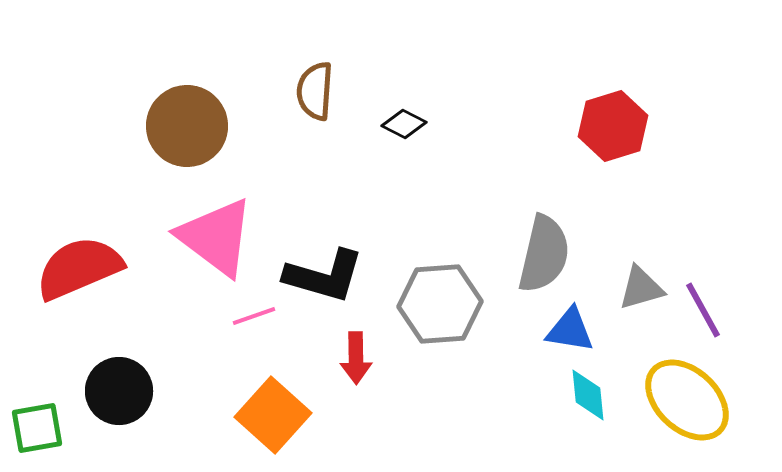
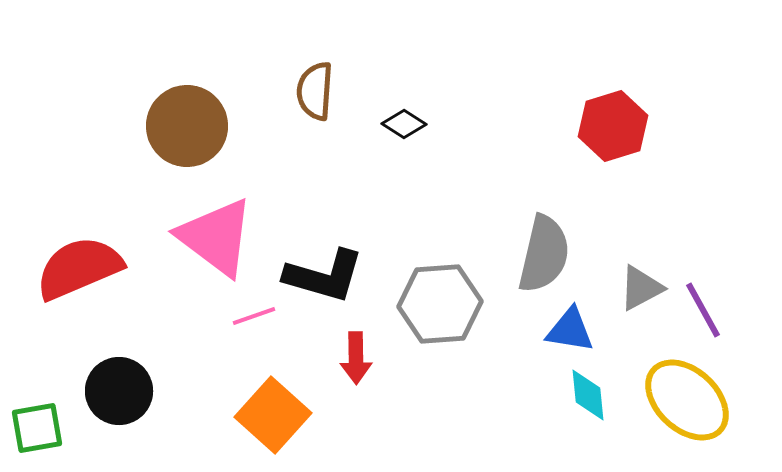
black diamond: rotated 6 degrees clockwise
gray triangle: rotated 12 degrees counterclockwise
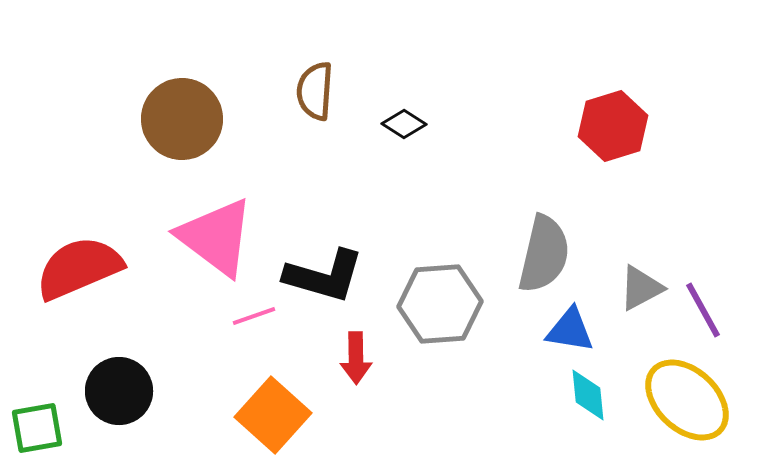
brown circle: moved 5 px left, 7 px up
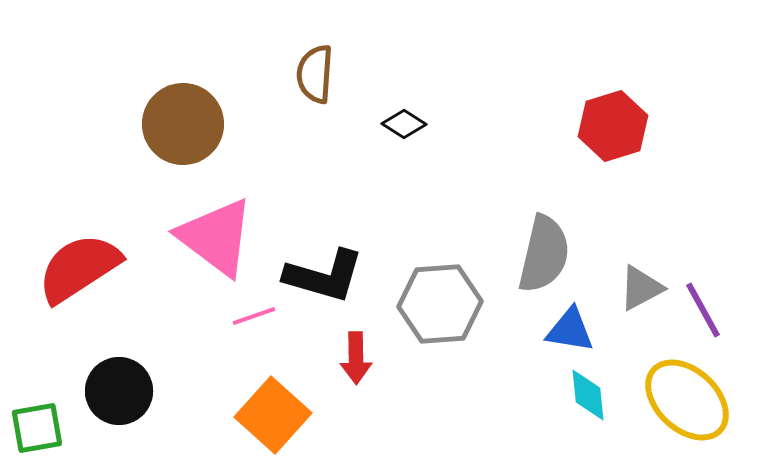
brown semicircle: moved 17 px up
brown circle: moved 1 px right, 5 px down
red semicircle: rotated 10 degrees counterclockwise
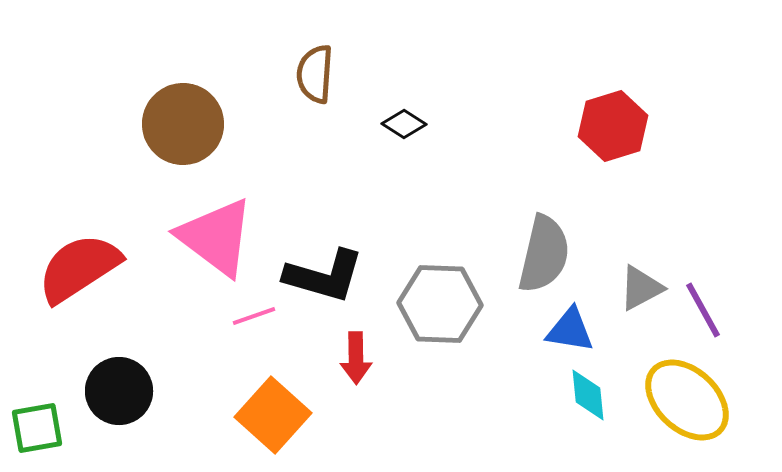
gray hexagon: rotated 6 degrees clockwise
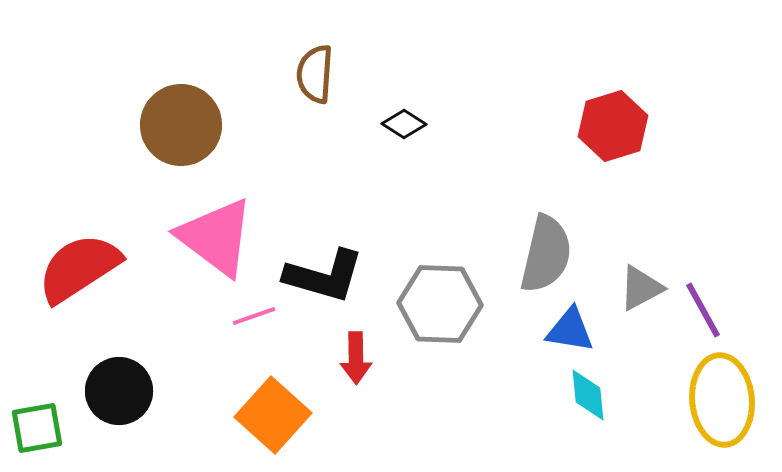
brown circle: moved 2 px left, 1 px down
gray semicircle: moved 2 px right
yellow ellipse: moved 35 px right; rotated 42 degrees clockwise
